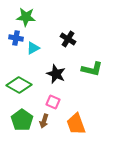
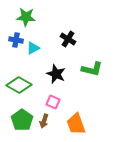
blue cross: moved 2 px down
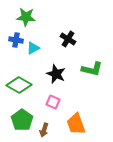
brown arrow: moved 9 px down
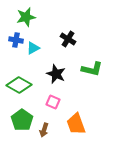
green star: rotated 18 degrees counterclockwise
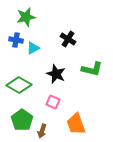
brown arrow: moved 2 px left, 1 px down
